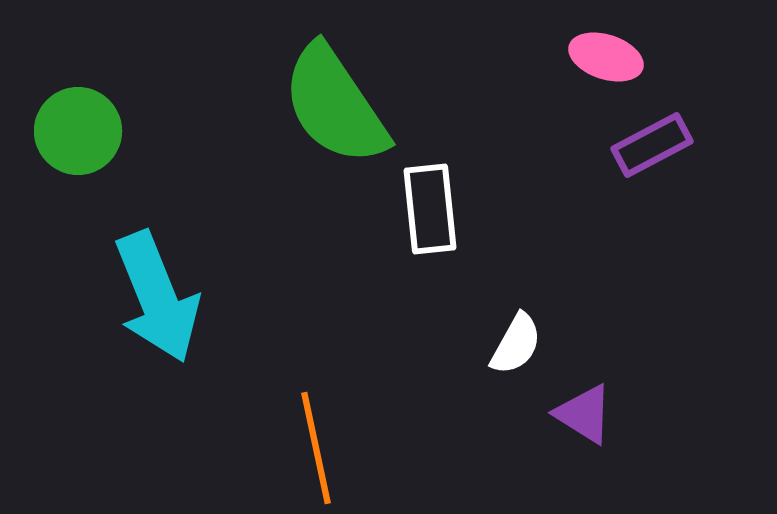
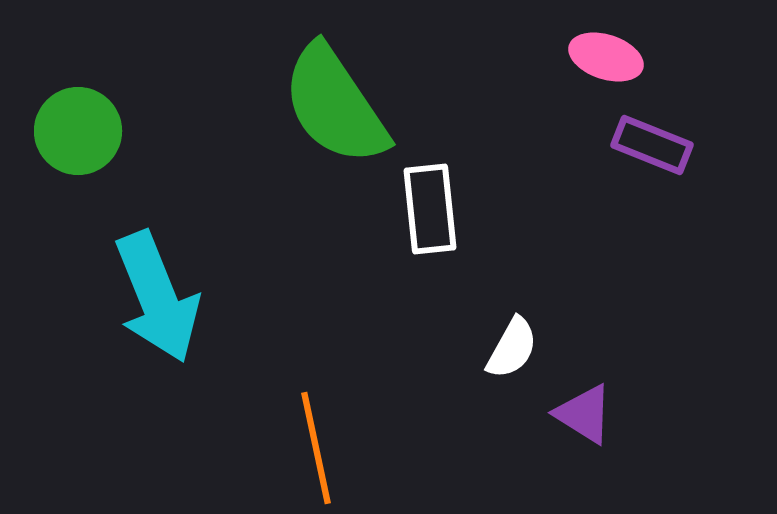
purple rectangle: rotated 50 degrees clockwise
white semicircle: moved 4 px left, 4 px down
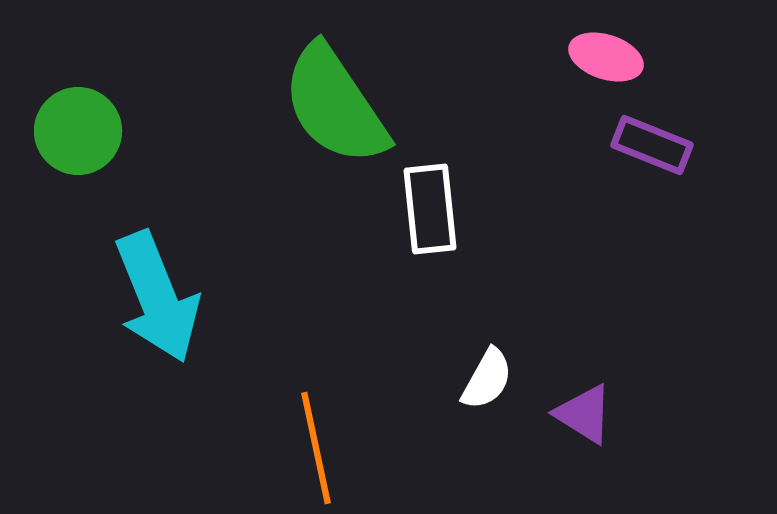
white semicircle: moved 25 px left, 31 px down
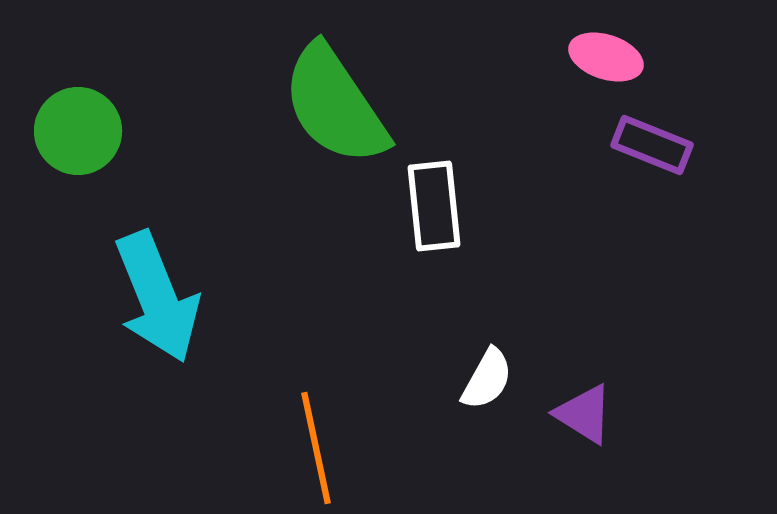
white rectangle: moved 4 px right, 3 px up
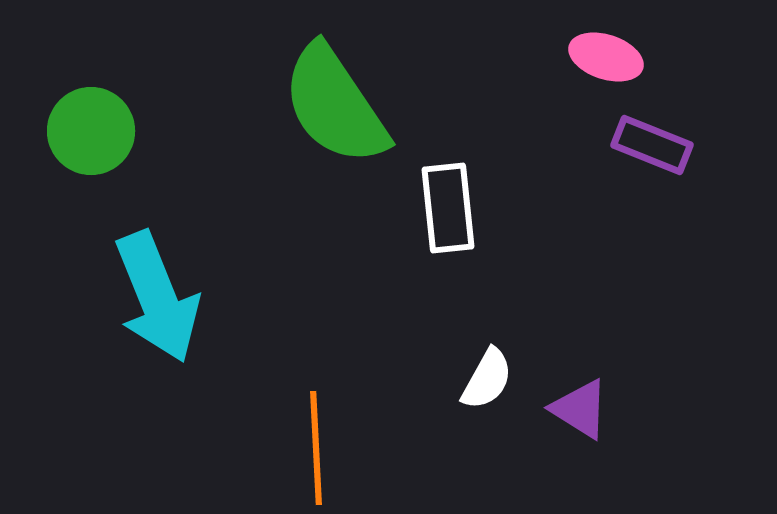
green circle: moved 13 px right
white rectangle: moved 14 px right, 2 px down
purple triangle: moved 4 px left, 5 px up
orange line: rotated 9 degrees clockwise
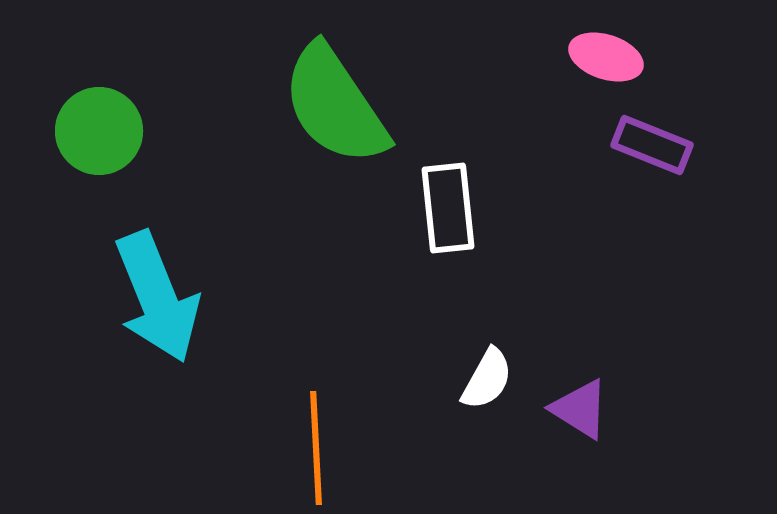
green circle: moved 8 px right
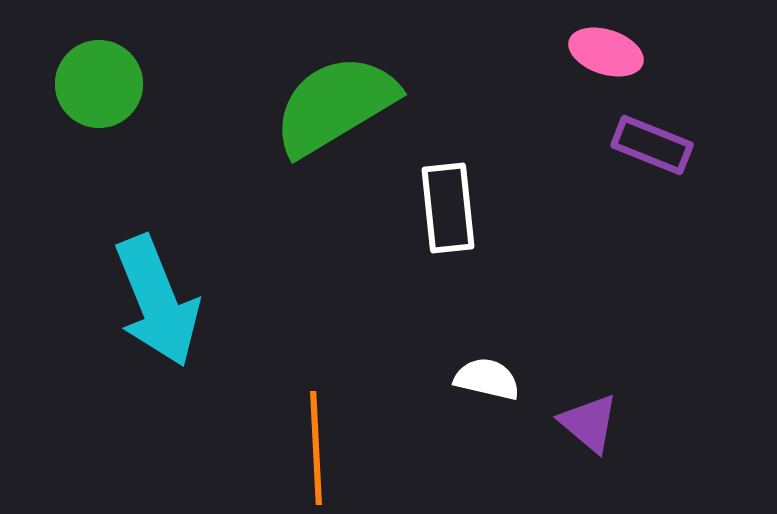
pink ellipse: moved 5 px up
green semicircle: rotated 93 degrees clockwise
green circle: moved 47 px up
cyan arrow: moved 4 px down
white semicircle: rotated 106 degrees counterclockwise
purple triangle: moved 9 px right, 14 px down; rotated 8 degrees clockwise
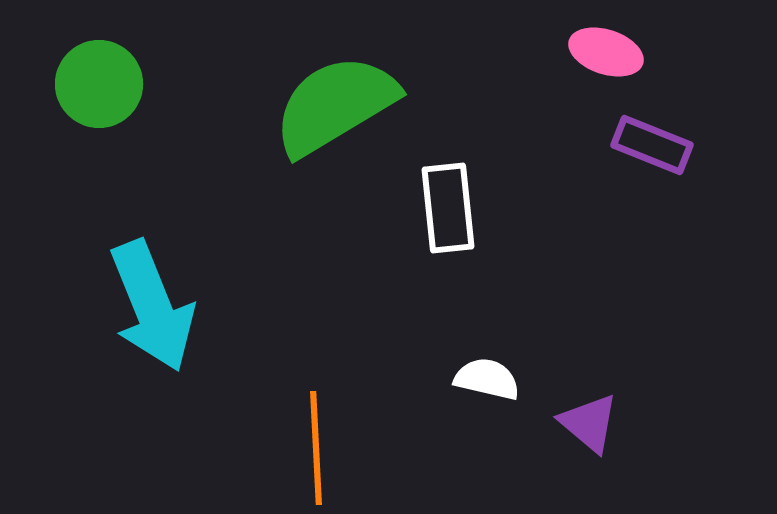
cyan arrow: moved 5 px left, 5 px down
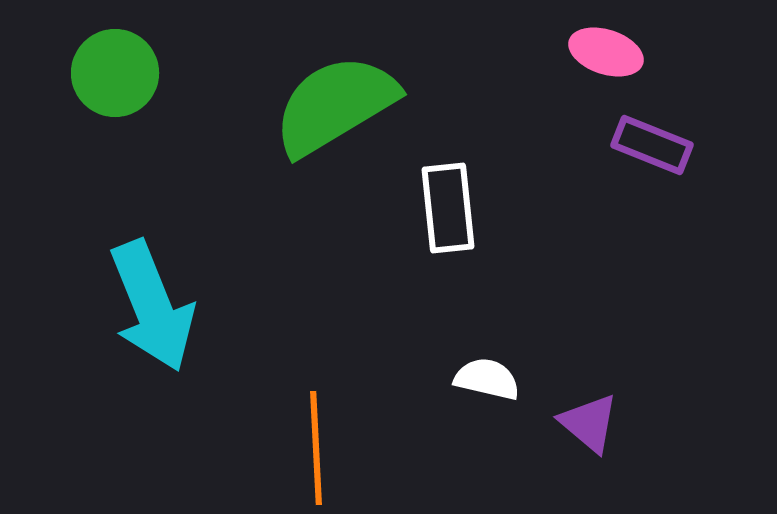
green circle: moved 16 px right, 11 px up
